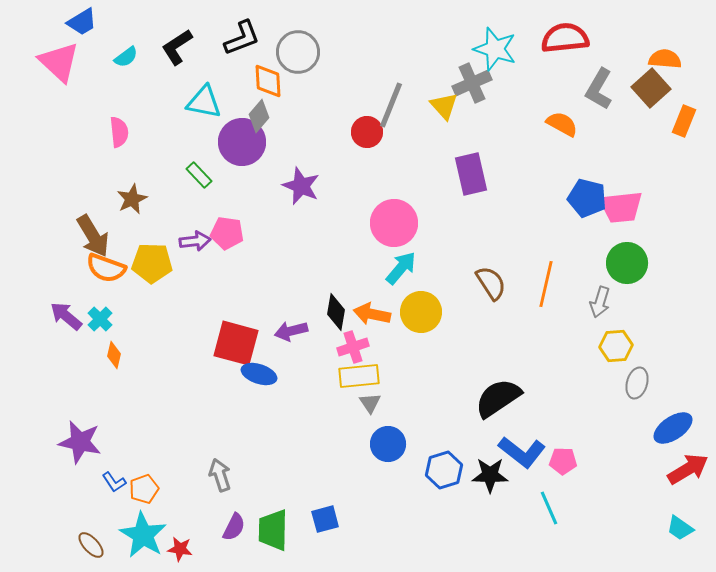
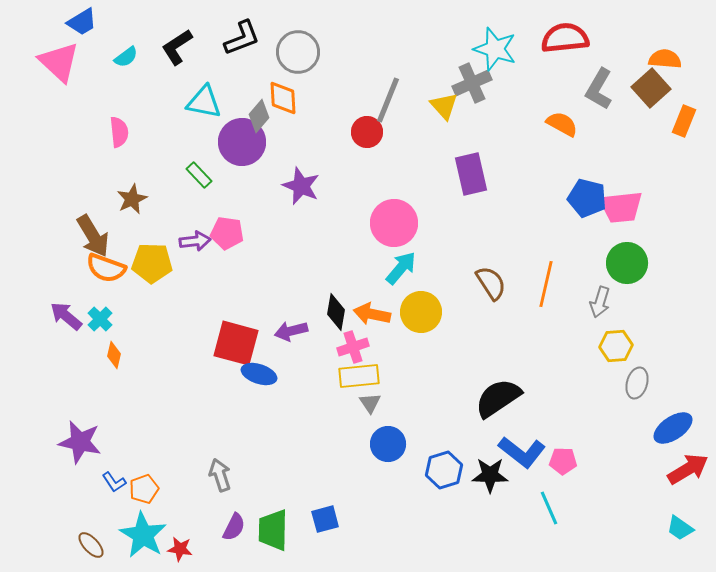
orange diamond at (268, 81): moved 15 px right, 17 px down
gray line at (391, 105): moved 3 px left, 5 px up
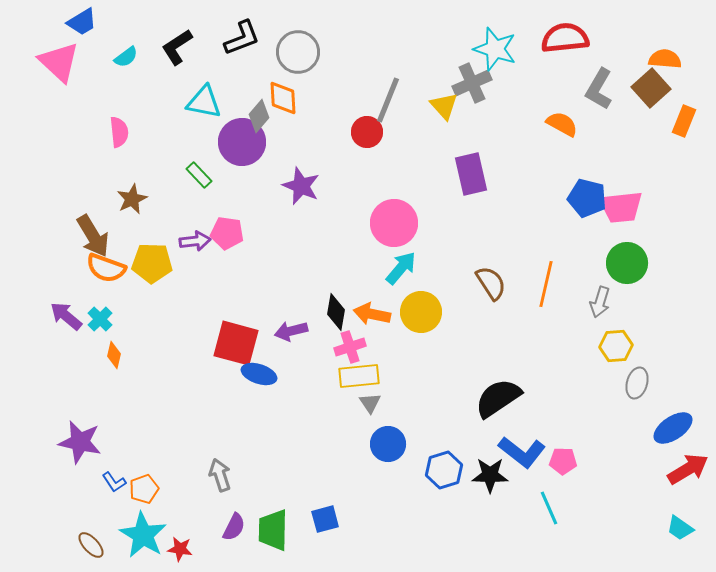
pink cross at (353, 347): moved 3 px left
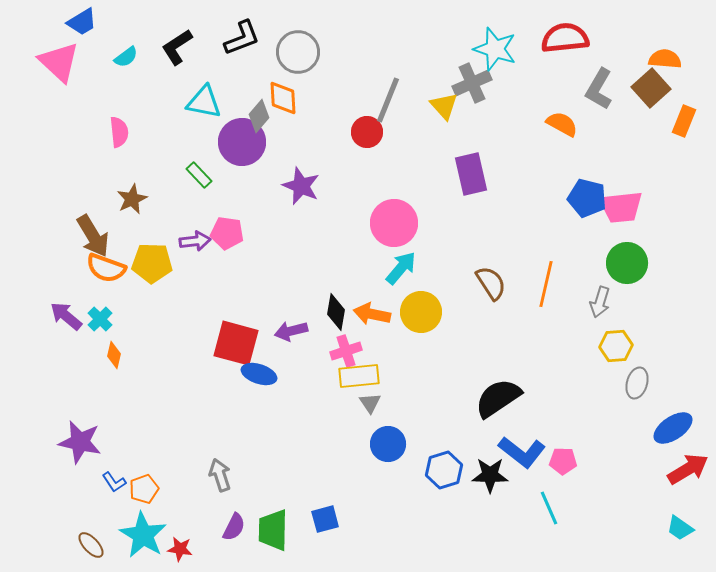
pink cross at (350, 347): moved 4 px left, 4 px down
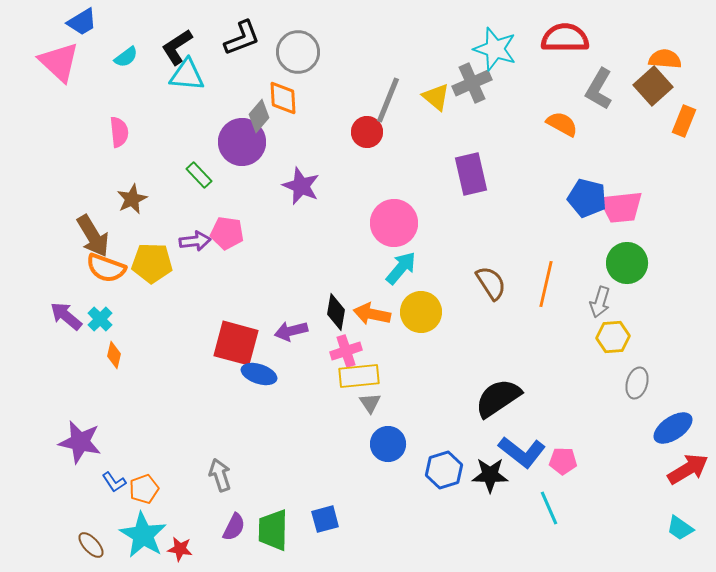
red semicircle at (565, 38): rotated 6 degrees clockwise
brown square at (651, 88): moved 2 px right, 2 px up
cyan triangle at (204, 102): moved 17 px left, 27 px up; rotated 6 degrees counterclockwise
yellow triangle at (444, 106): moved 8 px left, 9 px up; rotated 8 degrees counterclockwise
yellow hexagon at (616, 346): moved 3 px left, 9 px up
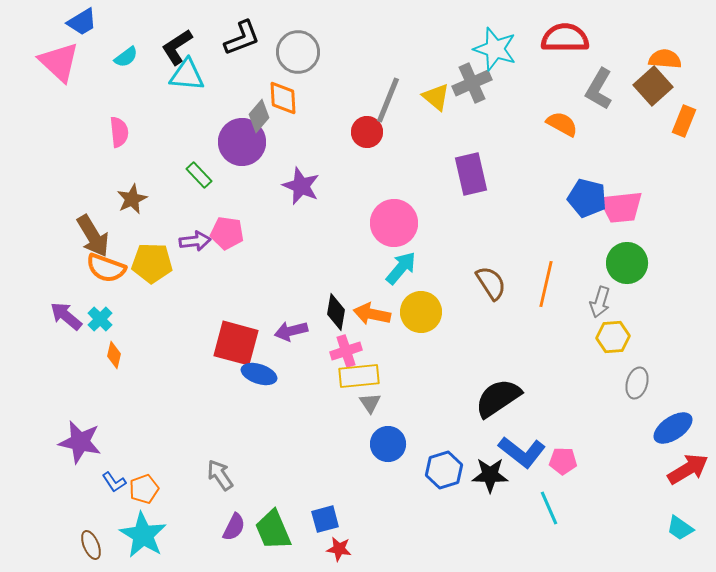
gray arrow at (220, 475): rotated 16 degrees counterclockwise
green trapezoid at (273, 530): rotated 24 degrees counterclockwise
brown ellipse at (91, 545): rotated 20 degrees clockwise
red star at (180, 549): moved 159 px right
